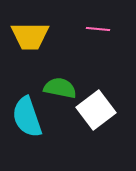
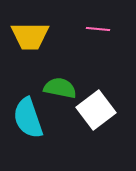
cyan semicircle: moved 1 px right, 1 px down
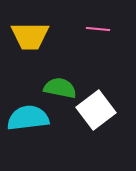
cyan semicircle: rotated 102 degrees clockwise
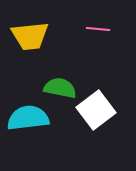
yellow trapezoid: rotated 6 degrees counterclockwise
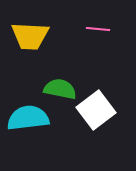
yellow trapezoid: rotated 9 degrees clockwise
green semicircle: moved 1 px down
